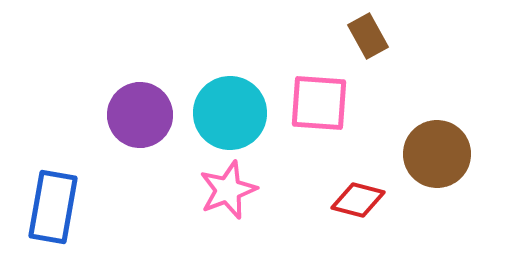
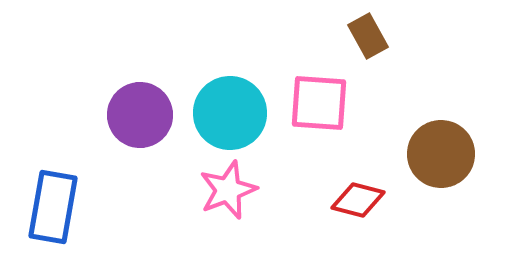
brown circle: moved 4 px right
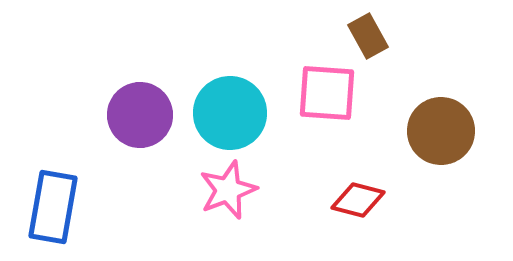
pink square: moved 8 px right, 10 px up
brown circle: moved 23 px up
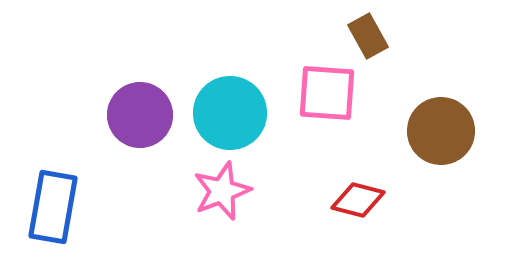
pink star: moved 6 px left, 1 px down
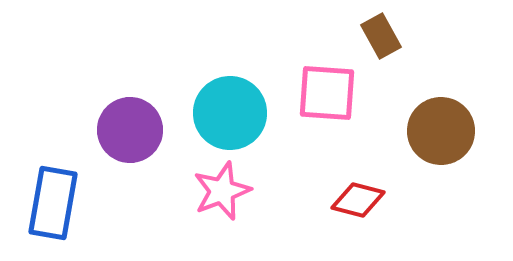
brown rectangle: moved 13 px right
purple circle: moved 10 px left, 15 px down
blue rectangle: moved 4 px up
